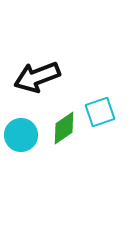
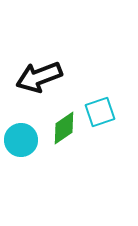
black arrow: moved 2 px right
cyan circle: moved 5 px down
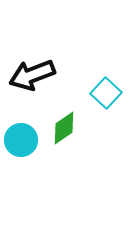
black arrow: moved 7 px left, 2 px up
cyan square: moved 6 px right, 19 px up; rotated 28 degrees counterclockwise
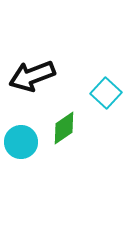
black arrow: moved 1 px down
cyan circle: moved 2 px down
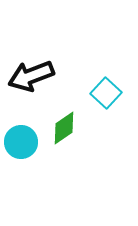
black arrow: moved 1 px left
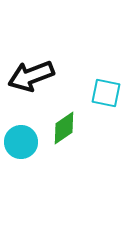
cyan square: rotated 32 degrees counterclockwise
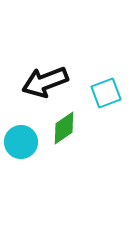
black arrow: moved 14 px right, 6 px down
cyan square: rotated 32 degrees counterclockwise
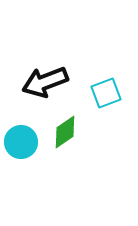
green diamond: moved 1 px right, 4 px down
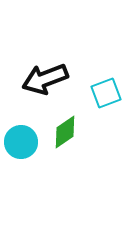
black arrow: moved 3 px up
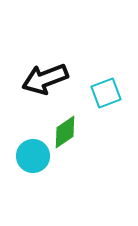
cyan circle: moved 12 px right, 14 px down
